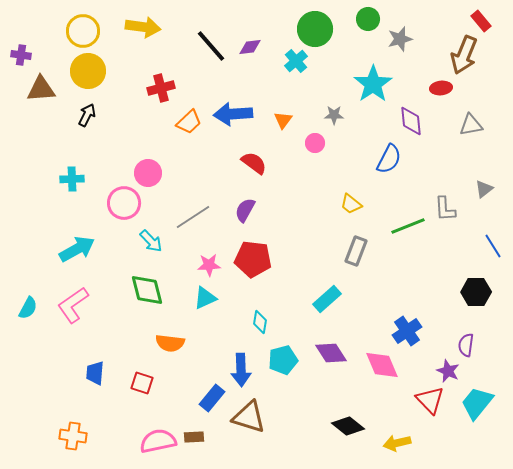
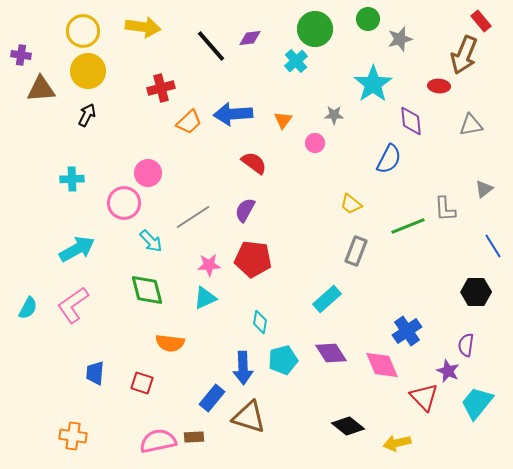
purple diamond at (250, 47): moved 9 px up
red ellipse at (441, 88): moved 2 px left, 2 px up; rotated 10 degrees clockwise
blue arrow at (241, 370): moved 2 px right, 2 px up
red triangle at (430, 400): moved 6 px left, 3 px up
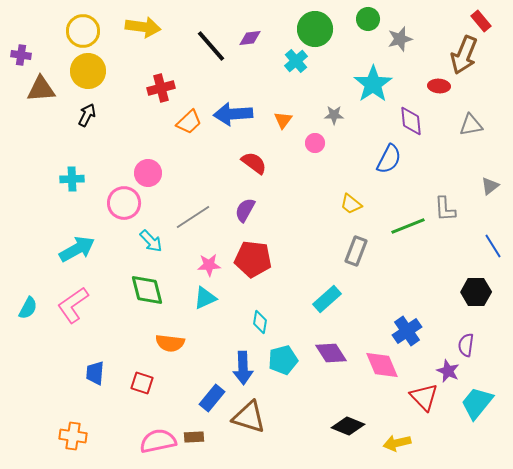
gray triangle at (484, 189): moved 6 px right, 3 px up
black diamond at (348, 426): rotated 16 degrees counterclockwise
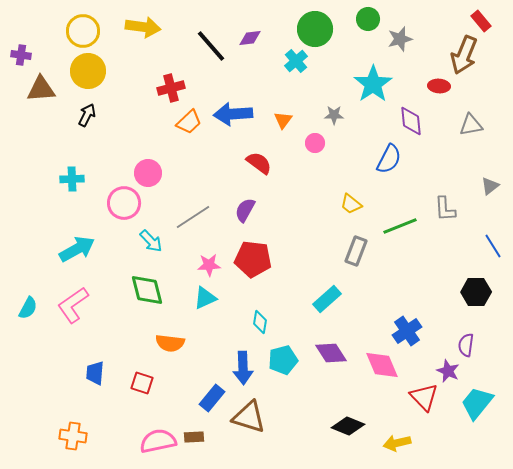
red cross at (161, 88): moved 10 px right
red semicircle at (254, 163): moved 5 px right
green line at (408, 226): moved 8 px left
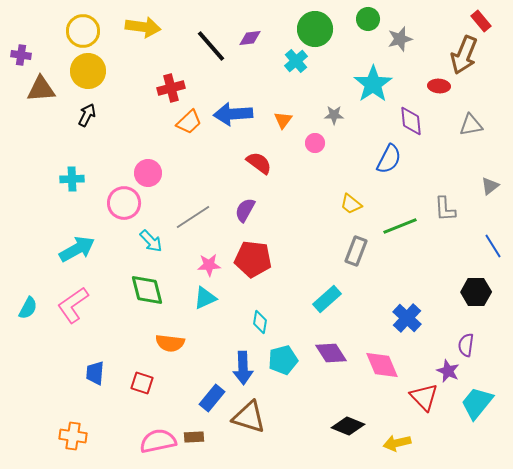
blue cross at (407, 331): moved 13 px up; rotated 12 degrees counterclockwise
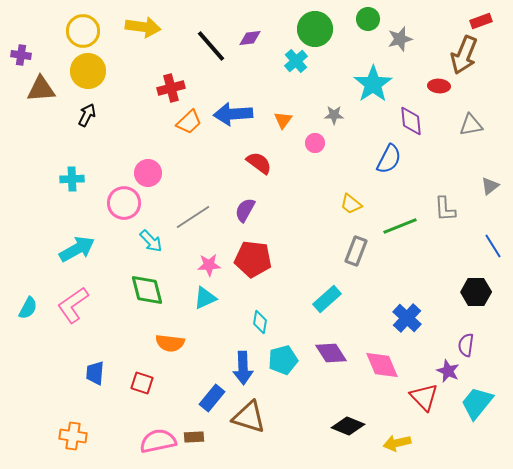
red rectangle at (481, 21): rotated 70 degrees counterclockwise
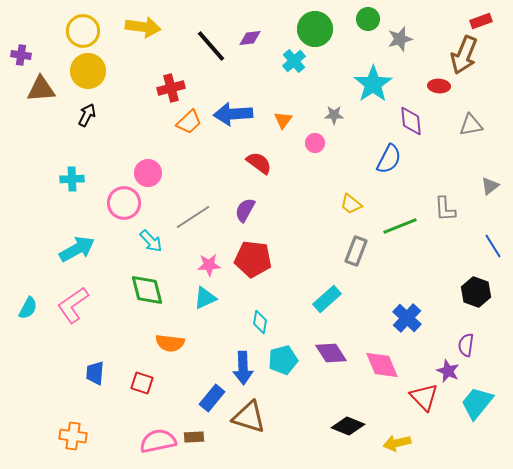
cyan cross at (296, 61): moved 2 px left
black hexagon at (476, 292): rotated 20 degrees clockwise
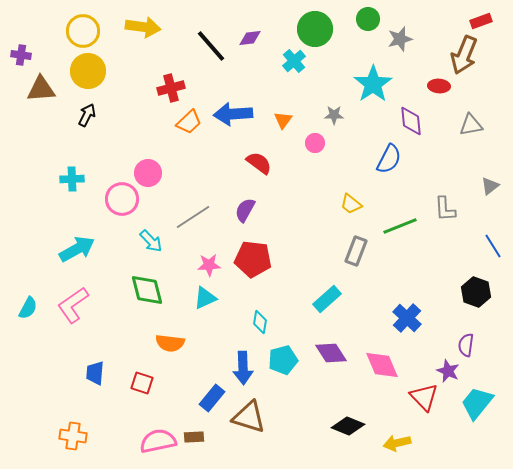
pink circle at (124, 203): moved 2 px left, 4 px up
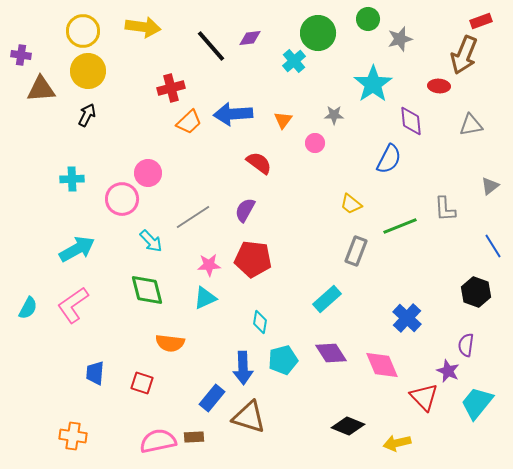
green circle at (315, 29): moved 3 px right, 4 px down
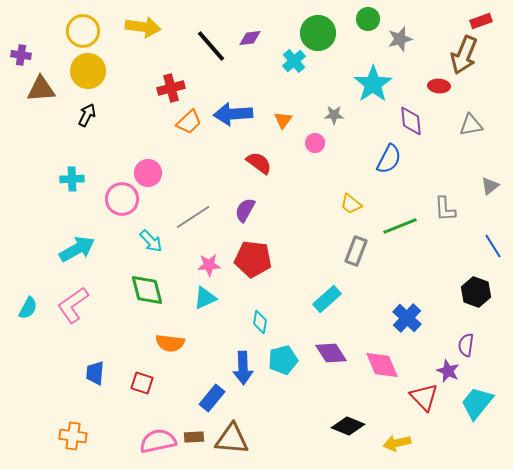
brown triangle at (249, 417): moved 17 px left, 22 px down; rotated 12 degrees counterclockwise
